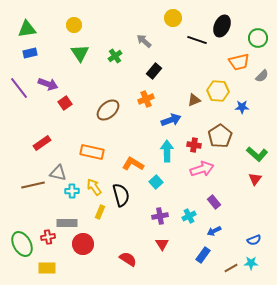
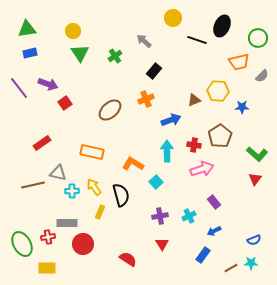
yellow circle at (74, 25): moved 1 px left, 6 px down
brown ellipse at (108, 110): moved 2 px right
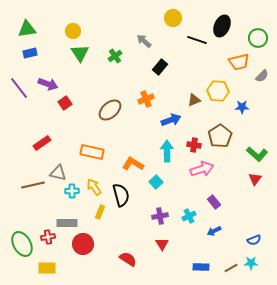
black rectangle at (154, 71): moved 6 px right, 4 px up
blue rectangle at (203, 255): moved 2 px left, 12 px down; rotated 56 degrees clockwise
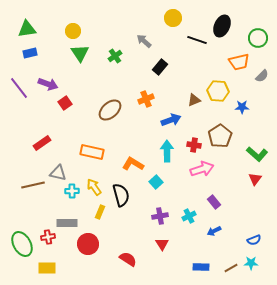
red circle at (83, 244): moved 5 px right
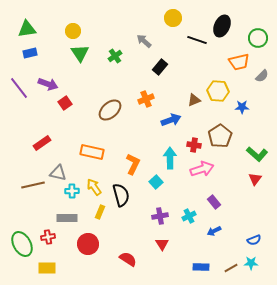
cyan arrow at (167, 151): moved 3 px right, 7 px down
orange L-shape at (133, 164): rotated 85 degrees clockwise
gray rectangle at (67, 223): moved 5 px up
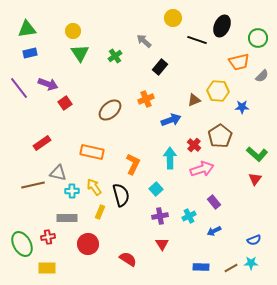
red cross at (194, 145): rotated 32 degrees clockwise
cyan square at (156, 182): moved 7 px down
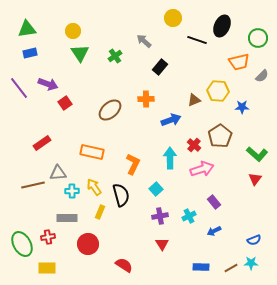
orange cross at (146, 99): rotated 21 degrees clockwise
gray triangle at (58, 173): rotated 18 degrees counterclockwise
red semicircle at (128, 259): moved 4 px left, 6 px down
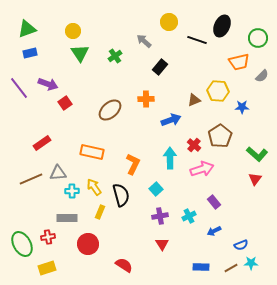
yellow circle at (173, 18): moved 4 px left, 4 px down
green triangle at (27, 29): rotated 12 degrees counterclockwise
brown line at (33, 185): moved 2 px left, 6 px up; rotated 10 degrees counterclockwise
blue semicircle at (254, 240): moved 13 px left, 5 px down
yellow rectangle at (47, 268): rotated 18 degrees counterclockwise
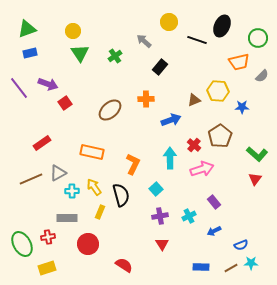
gray triangle at (58, 173): rotated 24 degrees counterclockwise
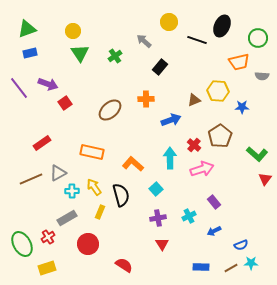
gray semicircle at (262, 76): rotated 48 degrees clockwise
orange L-shape at (133, 164): rotated 75 degrees counterclockwise
red triangle at (255, 179): moved 10 px right
purple cross at (160, 216): moved 2 px left, 2 px down
gray rectangle at (67, 218): rotated 30 degrees counterclockwise
red cross at (48, 237): rotated 24 degrees counterclockwise
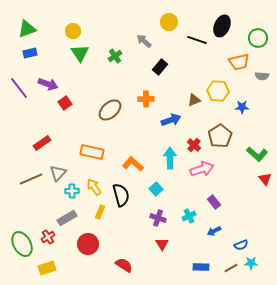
gray triangle at (58, 173): rotated 18 degrees counterclockwise
red triangle at (265, 179): rotated 16 degrees counterclockwise
purple cross at (158, 218): rotated 28 degrees clockwise
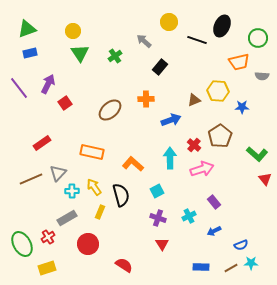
purple arrow at (48, 84): rotated 84 degrees counterclockwise
cyan square at (156, 189): moved 1 px right, 2 px down; rotated 16 degrees clockwise
